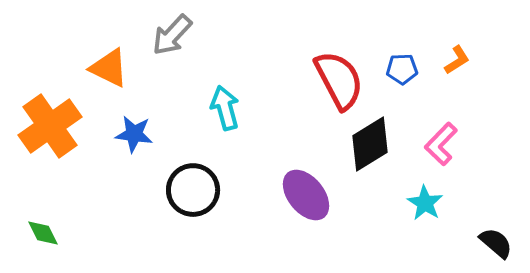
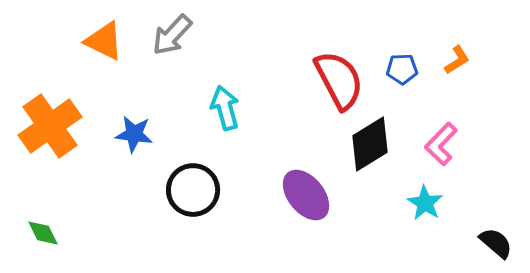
orange triangle: moved 5 px left, 27 px up
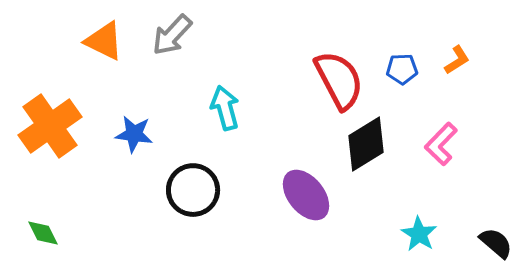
black diamond: moved 4 px left
cyan star: moved 6 px left, 31 px down
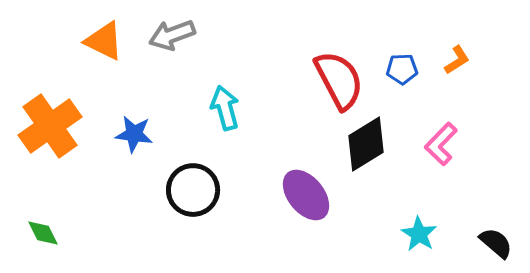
gray arrow: rotated 27 degrees clockwise
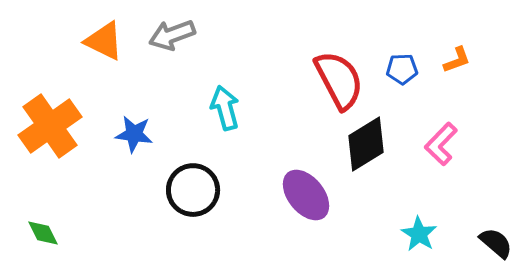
orange L-shape: rotated 12 degrees clockwise
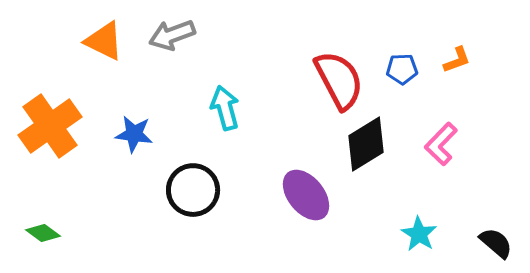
green diamond: rotated 28 degrees counterclockwise
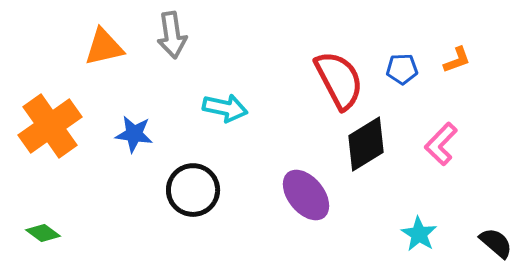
gray arrow: rotated 78 degrees counterclockwise
orange triangle: moved 6 px down; rotated 39 degrees counterclockwise
cyan arrow: rotated 117 degrees clockwise
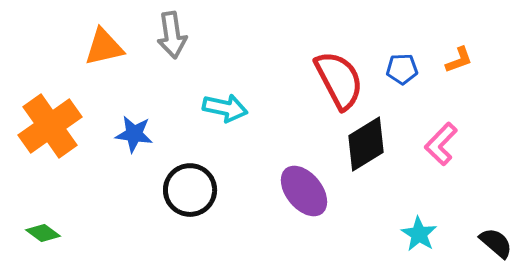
orange L-shape: moved 2 px right
black circle: moved 3 px left
purple ellipse: moved 2 px left, 4 px up
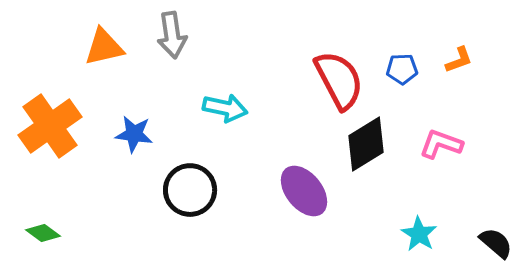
pink L-shape: rotated 66 degrees clockwise
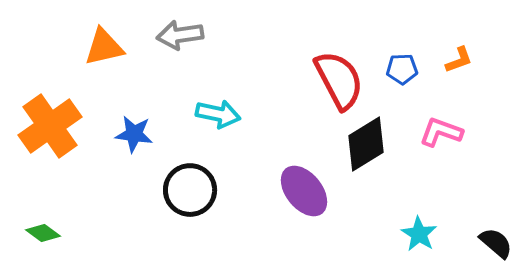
gray arrow: moved 8 px right; rotated 90 degrees clockwise
cyan arrow: moved 7 px left, 6 px down
pink L-shape: moved 12 px up
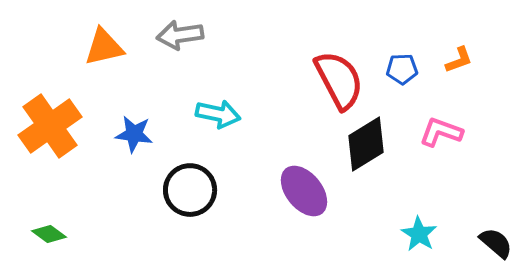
green diamond: moved 6 px right, 1 px down
